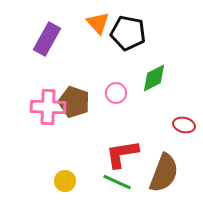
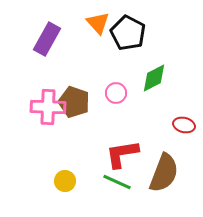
black pentagon: rotated 16 degrees clockwise
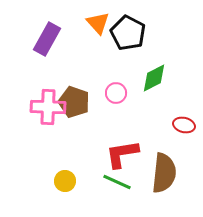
brown semicircle: rotated 15 degrees counterclockwise
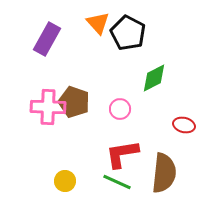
pink circle: moved 4 px right, 16 px down
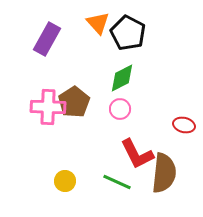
green diamond: moved 32 px left
brown pentagon: rotated 20 degrees clockwise
red L-shape: moved 15 px right; rotated 108 degrees counterclockwise
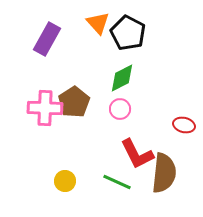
pink cross: moved 3 px left, 1 px down
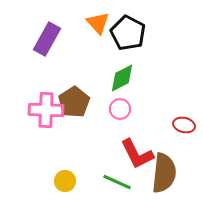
pink cross: moved 1 px right, 2 px down
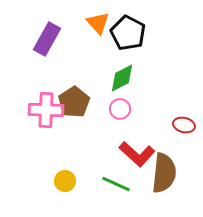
red L-shape: rotated 21 degrees counterclockwise
green line: moved 1 px left, 2 px down
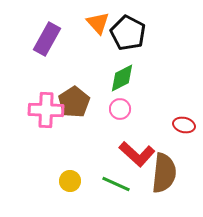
yellow circle: moved 5 px right
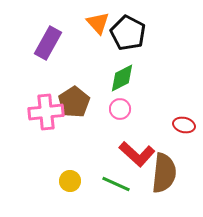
purple rectangle: moved 1 px right, 4 px down
pink cross: moved 2 px down; rotated 8 degrees counterclockwise
